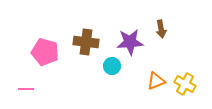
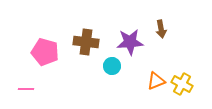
yellow cross: moved 3 px left
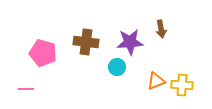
pink pentagon: moved 2 px left, 1 px down
cyan circle: moved 5 px right, 1 px down
yellow cross: moved 1 px down; rotated 25 degrees counterclockwise
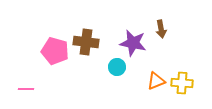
purple star: moved 3 px right, 1 px down; rotated 16 degrees clockwise
pink pentagon: moved 12 px right, 2 px up
yellow cross: moved 2 px up
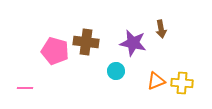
cyan circle: moved 1 px left, 4 px down
pink line: moved 1 px left, 1 px up
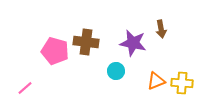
pink line: rotated 42 degrees counterclockwise
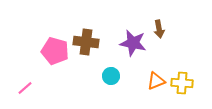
brown arrow: moved 2 px left
cyan circle: moved 5 px left, 5 px down
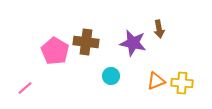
pink pentagon: rotated 16 degrees clockwise
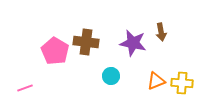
brown arrow: moved 2 px right, 3 px down
pink line: rotated 21 degrees clockwise
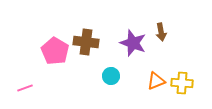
purple star: rotated 8 degrees clockwise
